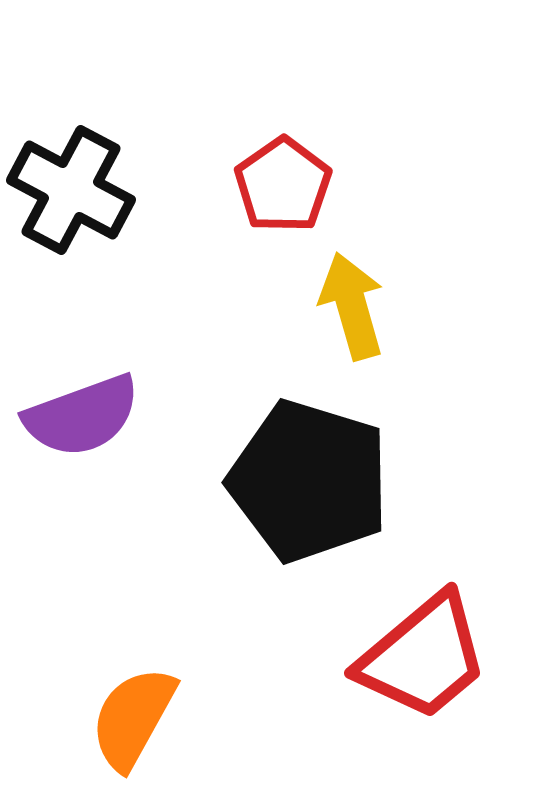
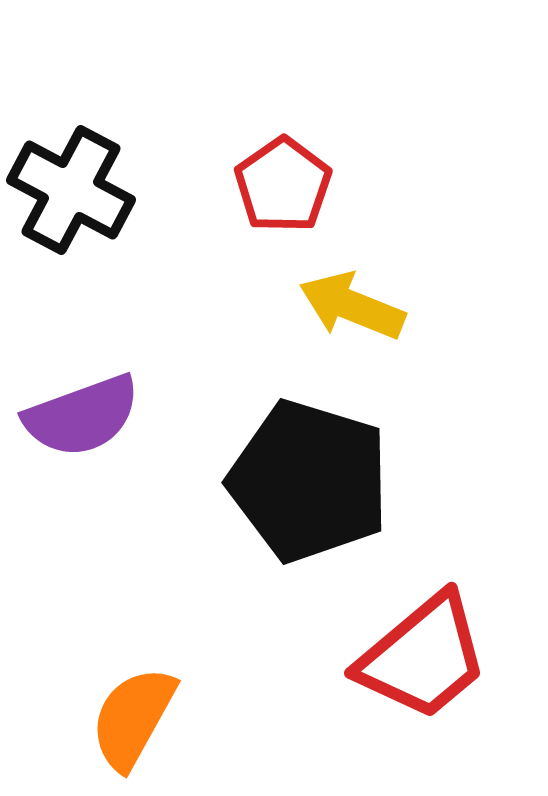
yellow arrow: rotated 52 degrees counterclockwise
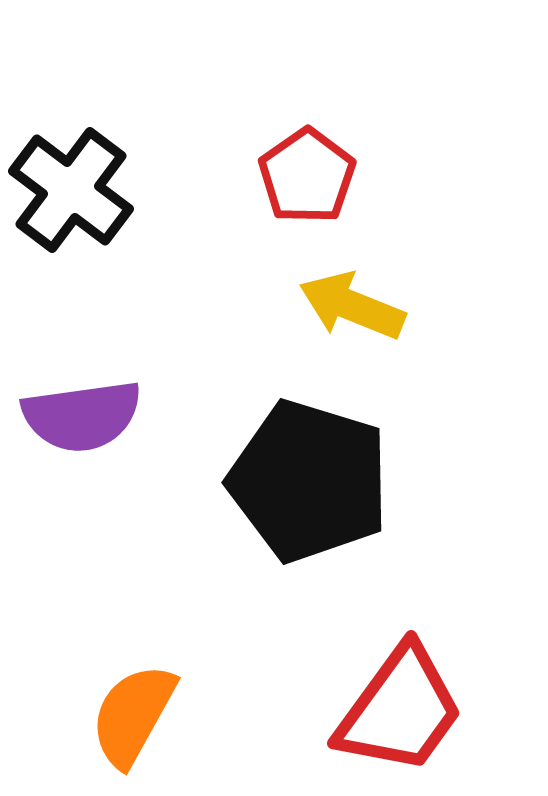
red pentagon: moved 24 px right, 9 px up
black cross: rotated 9 degrees clockwise
purple semicircle: rotated 12 degrees clockwise
red trapezoid: moved 23 px left, 53 px down; rotated 14 degrees counterclockwise
orange semicircle: moved 3 px up
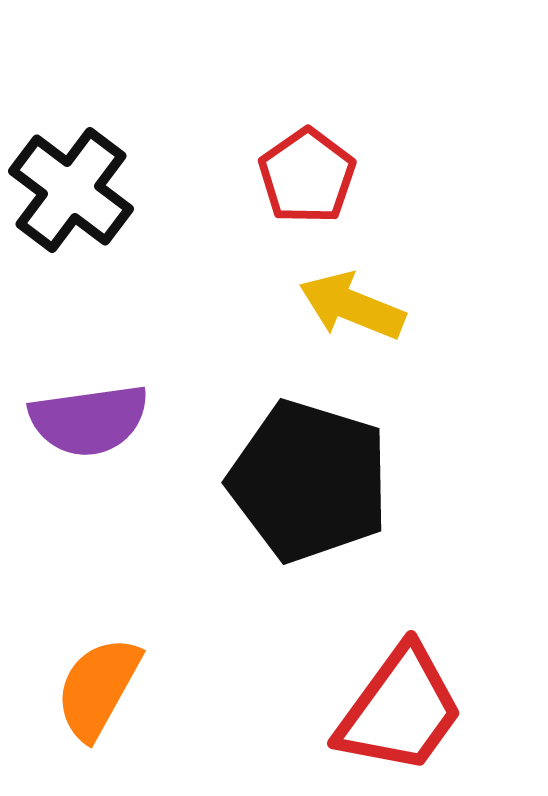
purple semicircle: moved 7 px right, 4 px down
orange semicircle: moved 35 px left, 27 px up
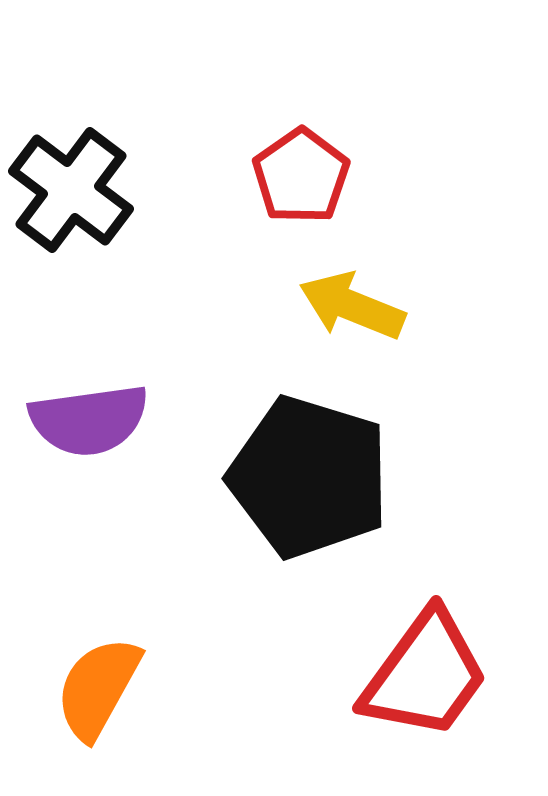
red pentagon: moved 6 px left
black pentagon: moved 4 px up
red trapezoid: moved 25 px right, 35 px up
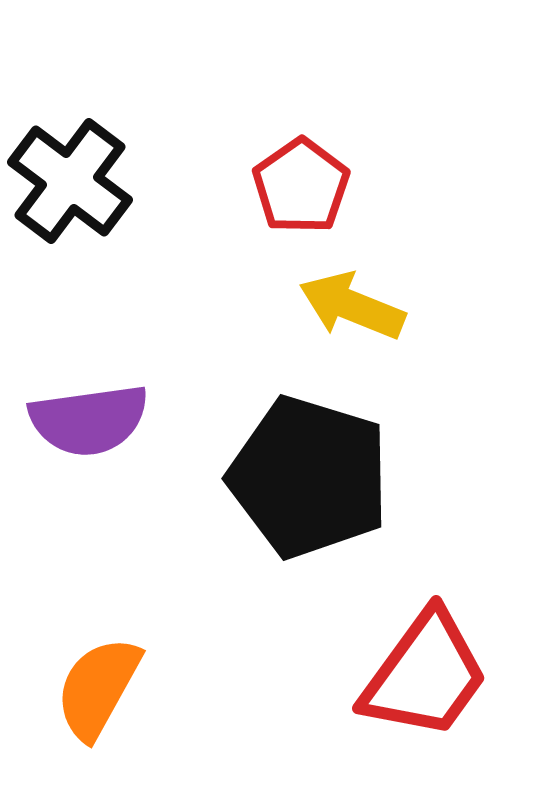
red pentagon: moved 10 px down
black cross: moved 1 px left, 9 px up
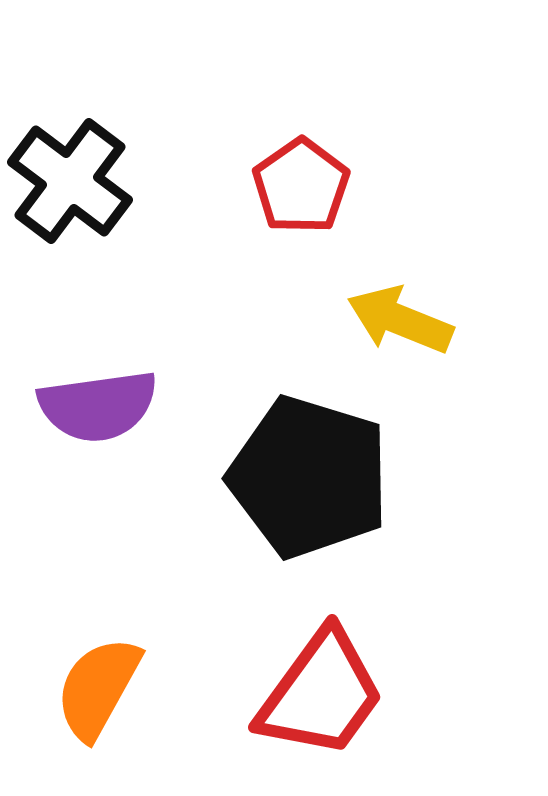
yellow arrow: moved 48 px right, 14 px down
purple semicircle: moved 9 px right, 14 px up
red trapezoid: moved 104 px left, 19 px down
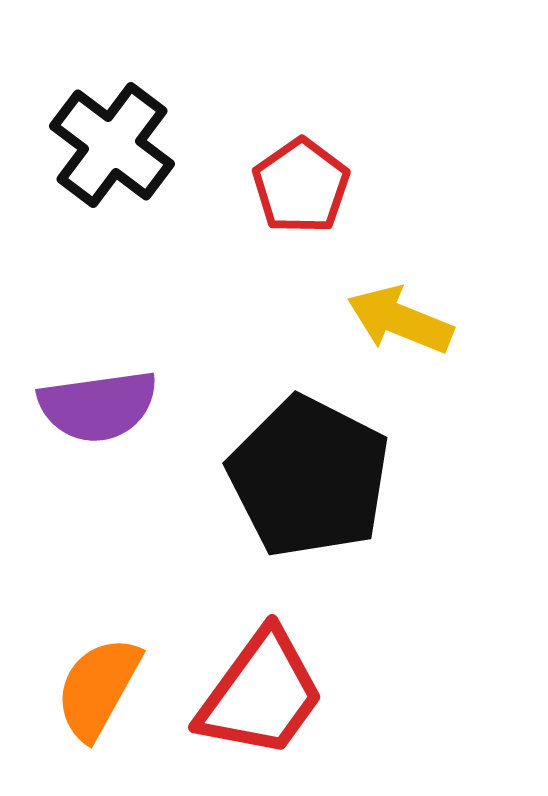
black cross: moved 42 px right, 36 px up
black pentagon: rotated 10 degrees clockwise
red trapezoid: moved 60 px left
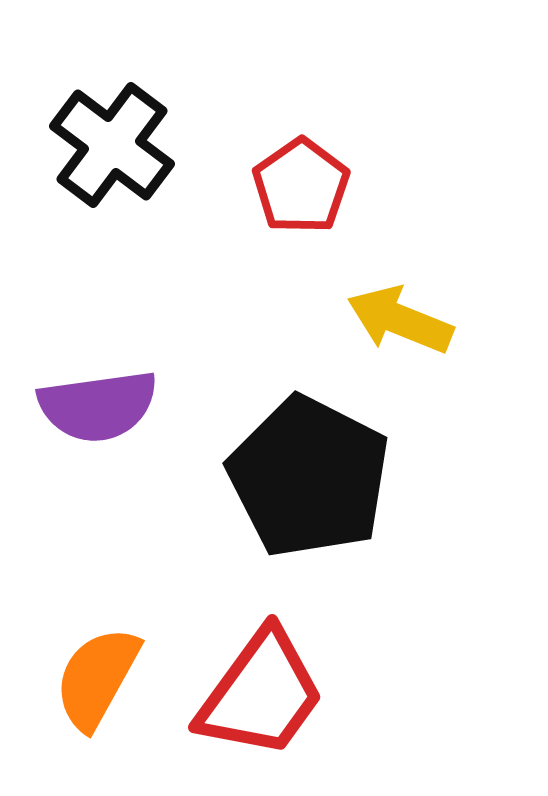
orange semicircle: moved 1 px left, 10 px up
